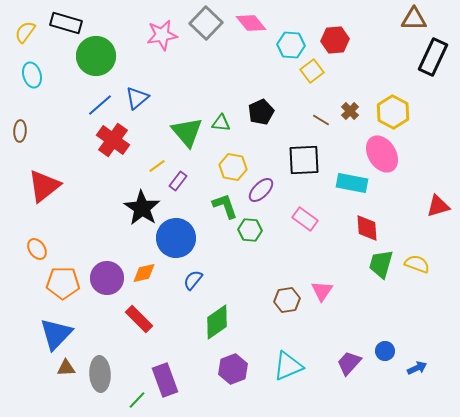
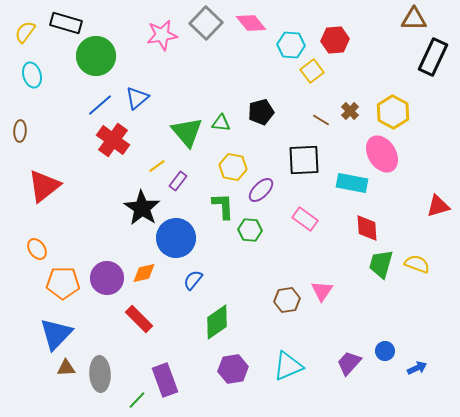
black pentagon at (261, 112): rotated 10 degrees clockwise
green L-shape at (225, 206): moved 2 px left; rotated 16 degrees clockwise
purple hexagon at (233, 369): rotated 12 degrees clockwise
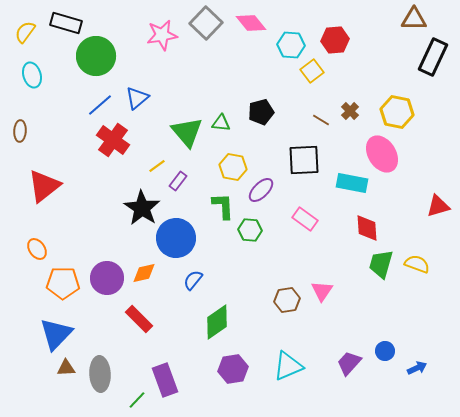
yellow hexagon at (393, 112): moved 4 px right; rotated 16 degrees counterclockwise
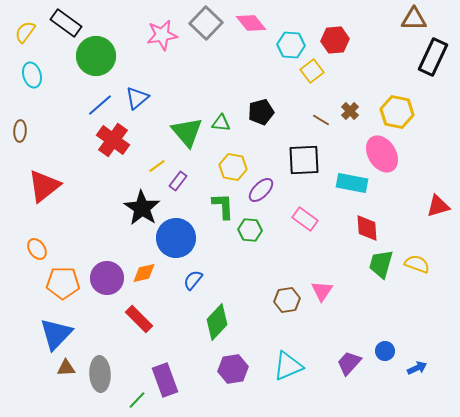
black rectangle at (66, 23): rotated 20 degrees clockwise
green diamond at (217, 322): rotated 12 degrees counterclockwise
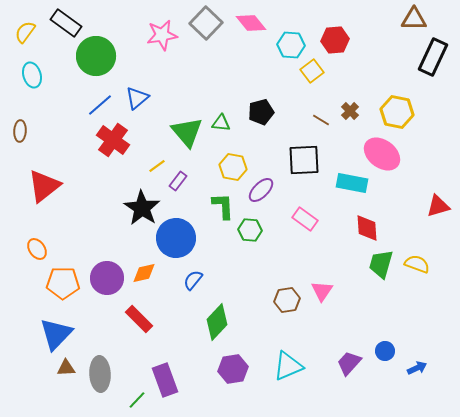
pink ellipse at (382, 154): rotated 21 degrees counterclockwise
